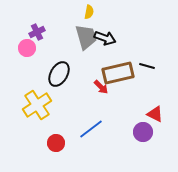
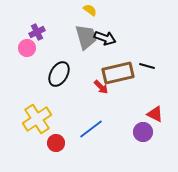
yellow semicircle: moved 1 px right, 2 px up; rotated 64 degrees counterclockwise
yellow cross: moved 14 px down
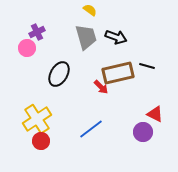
black arrow: moved 11 px right, 1 px up
red circle: moved 15 px left, 2 px up
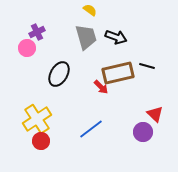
red triangle: rotated 18 degrees clockwise
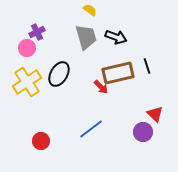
black line: rotated 56 degrees clockwise
yellow cross: moved 10 px left, 37 px up
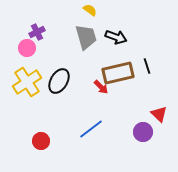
black ellipse: moved 7 px down
red triangle: moved 4 px right
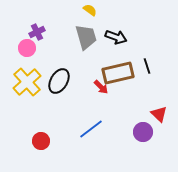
yellow cross: rotated 8 degrees counterclockwise
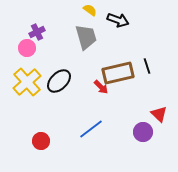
black arrow: moved 2 px right, 17 px up
black ellipse: rotated 15 degrees clockwise
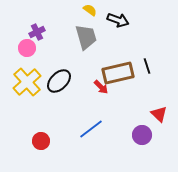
purple circle: moved 1 px left, 3 px down
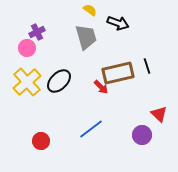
black arrow: moved 3 px down
